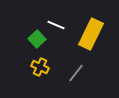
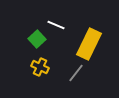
yellow rectangle: moved 2 px left, 10 px down
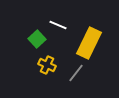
white line: moved 2 px right
yellow rectangle: moved 1 px up
yellow cross: moved 7 px right, 2 px up
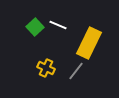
green square: moved 2 px left, 12 px up
yellow cross: moved 1 px left, 3 px down
gray line: moved 2 px up
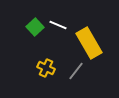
yellow rectangle: rotated 56 degrees counterclockwise
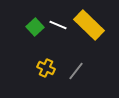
yellow rectangle: moved 18 px up; rotated 16 degrees counterclockwise
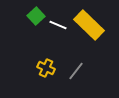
green square: moved 1 px right, 11 px up
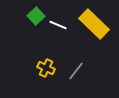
yellow rectangle: moved 5 px right, 1 px up
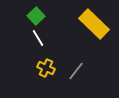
white line: moved 20 px left, 13 px down; rotated 36 degrees clockwise
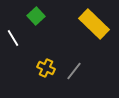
white line: moved 25 px left
gray line: moved 2 px left
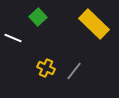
green square: moved 2 px right, 1 px down
white line: rotated 36 degrees counterclockwise
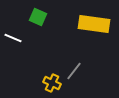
green square: rotated 24 degrees counterclockwise
yellow rectangle: rotated 36 degrees counterclockwise
yellow cross: moved 6 px right, 15 px down
